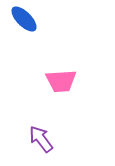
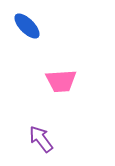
blue ellipse: moved 3 px right, 7 px down
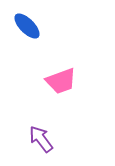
pink trapezoid: rotated 16 degrees counterclockwise
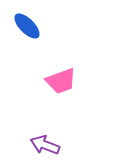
purple arrow: moved 4 px right, 6 px down; rotated 32 degrees counterclockwise
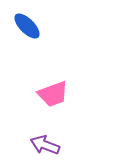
pink trapezoid: moved 8 px left, 13 px down
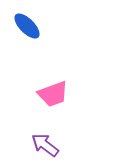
purple arrow: rotated 16 degrees clockwise
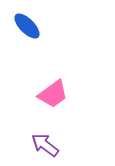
pink trapezoid: rotated 16 degrees counterclockwise
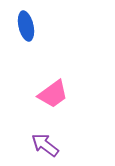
blue ellipse: moved 1 px left; rotated 32 degrees clockwise
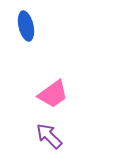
purple arrow: moved 4 px right, 9 px up; rotated 8 degrees clockwise
